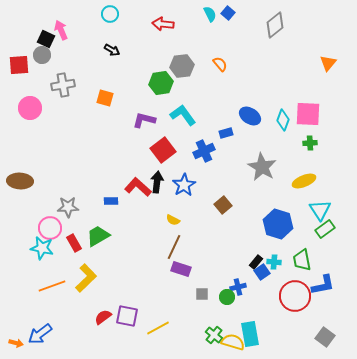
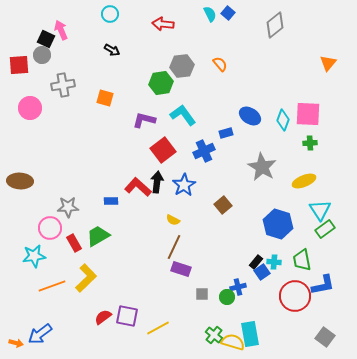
cyan star at (42, 248): moved 8 px left, 8 px down; rotated 20 degrees counterclockwise
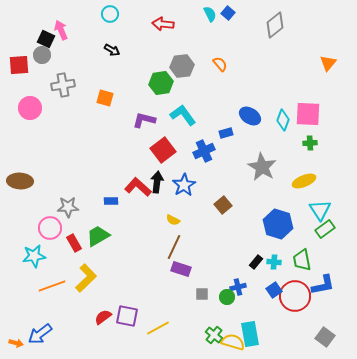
blue square at (262, 272): moved 12 px right, 18 px down
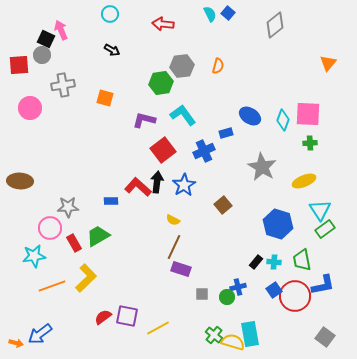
orange semicircle at (220, 64): moved 2 px left, 2 px down; rotated 56 degrees clockwise
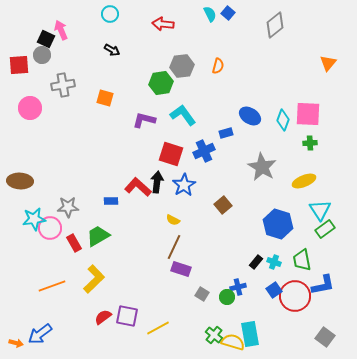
red square at (163, 150): moved 8 px right, 4 px down; rotated 35 degrees counterclockwise
cyan star at (34, 256): moved 37 px up
cyan cross at (274, 262): rotated 16 degrees clockwise
yellow L-shape at (86, 278): moved 8 px right, 1 px down
gray square at (202, 294): rotated 32 degrees clockwise
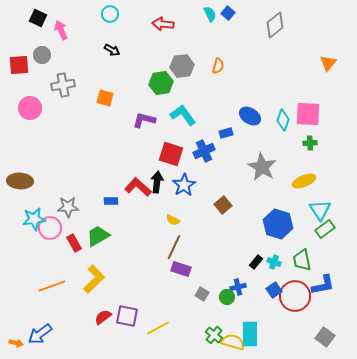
black square at (46, 39): moved 8 px left, 21 px up
cyan rectangle at (250, 334): rotated 10 degrees clockwise
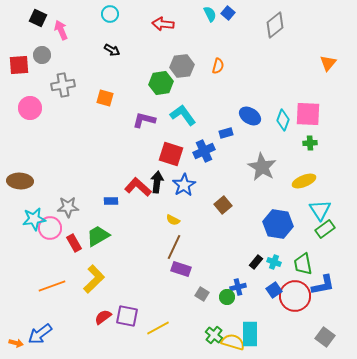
blue hexagon at (278, 224): rotated 8 degrees counterclockwise
green trapezoid at (302, 260): moved 1 px right, 4 px down
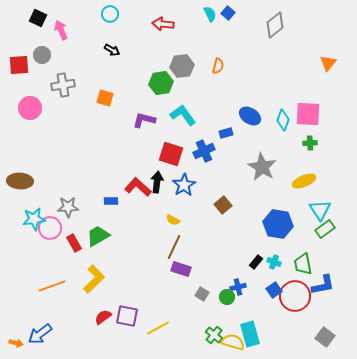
cyan rectangle at (250, 334): rotated 15 degrees counterclockwise
